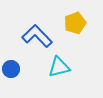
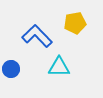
yellow pentagon: rotated 10 degrees clockwise
cyan triangle: rotated 15 degrees clockwise
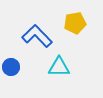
blue circle: moved 2 px up
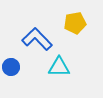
blue L-shape: moved 3 px down
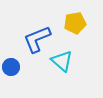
blue L-shape: rotated 68 degrees counterclockwise
cyan triangle: moved 3 px right, 6 px up; rotated 40 degrees clockwise
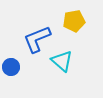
yellow pentagon: moved 1 px left, 2 px up
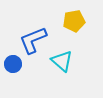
blue L-shape: moved 4 px left, 1 px down
blue circle: moved 2 px right, 3 px up
